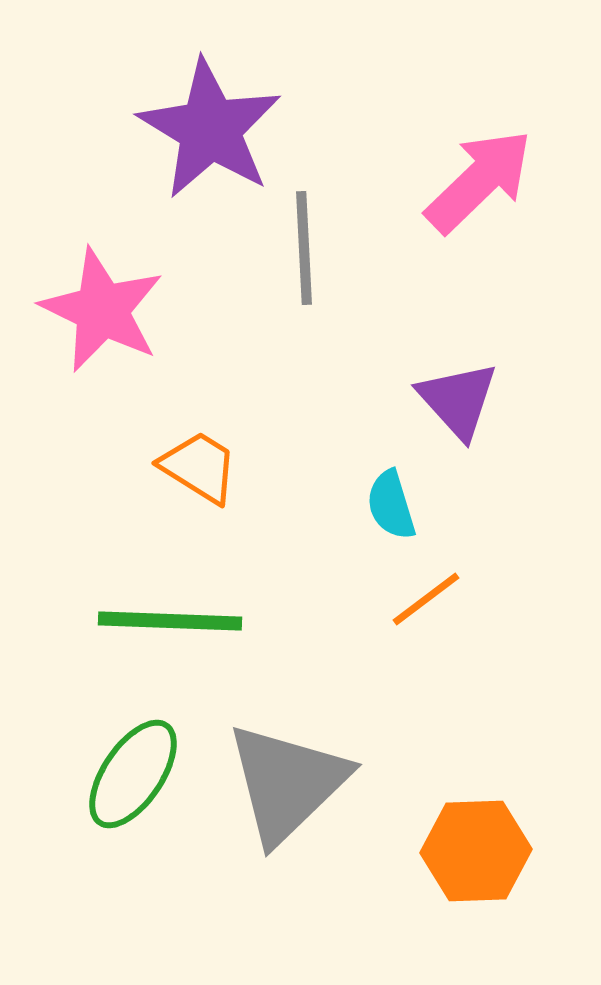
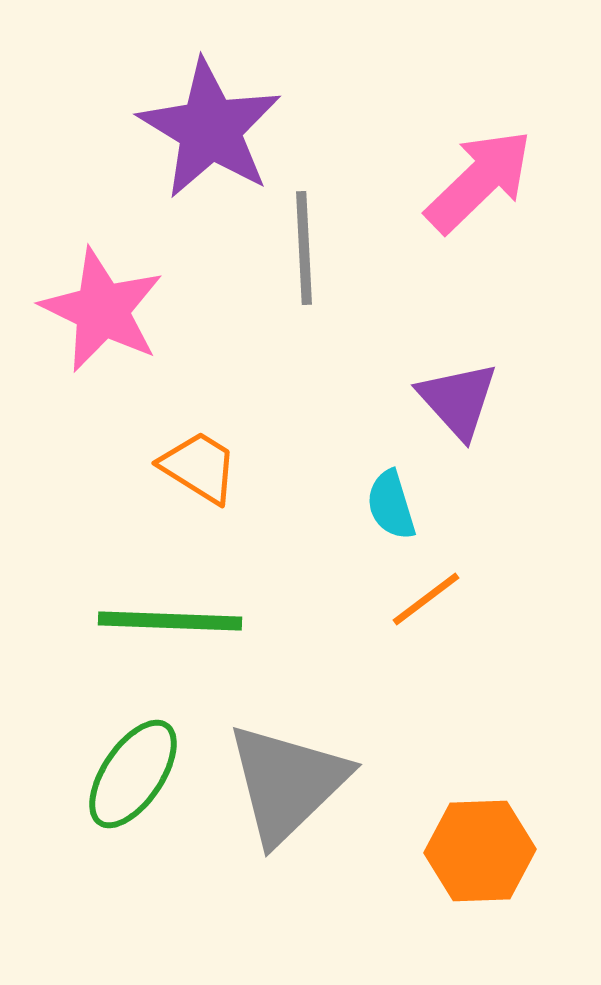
orange hexagon: moved 4 px right
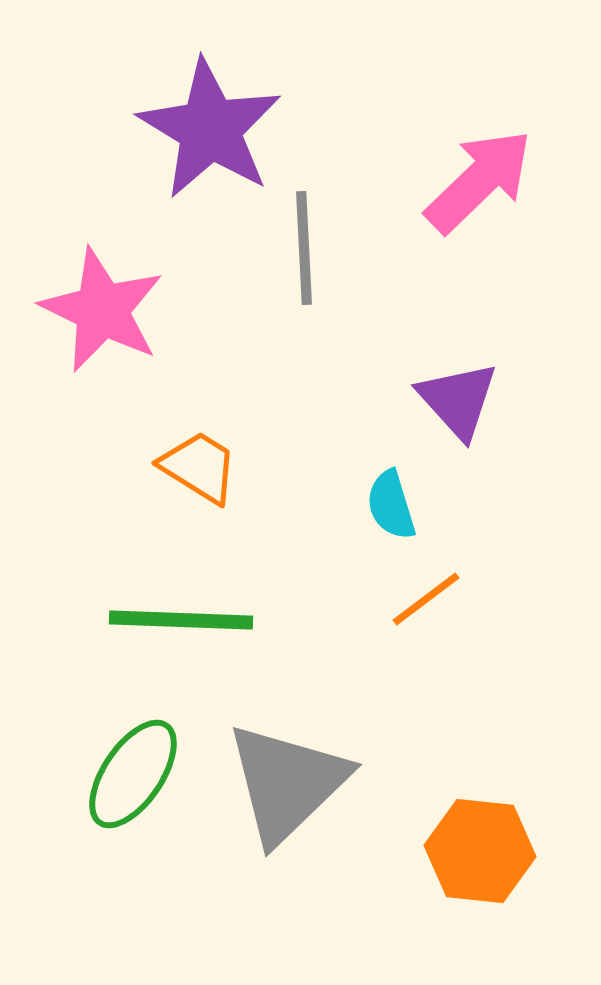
green line: moved 11 px right, 1 px up
orange hexagon: rotated 8 degrees clockwise
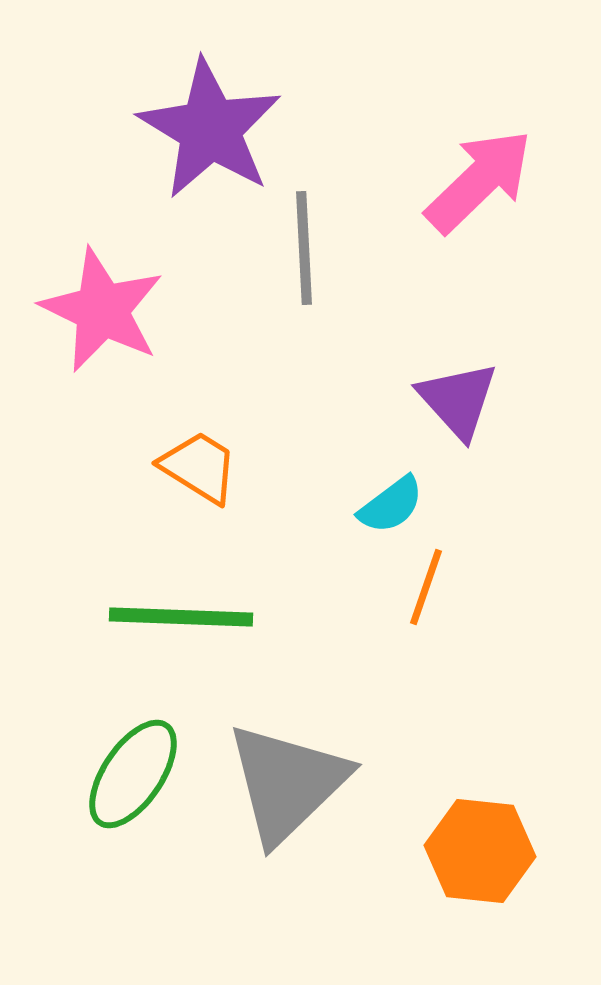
cyan semicircle: rotated 110 degrees counterclockwise
orange line: moved 12 px up; rotated 34 degrees counterclockwise
green line: moved 3 px up
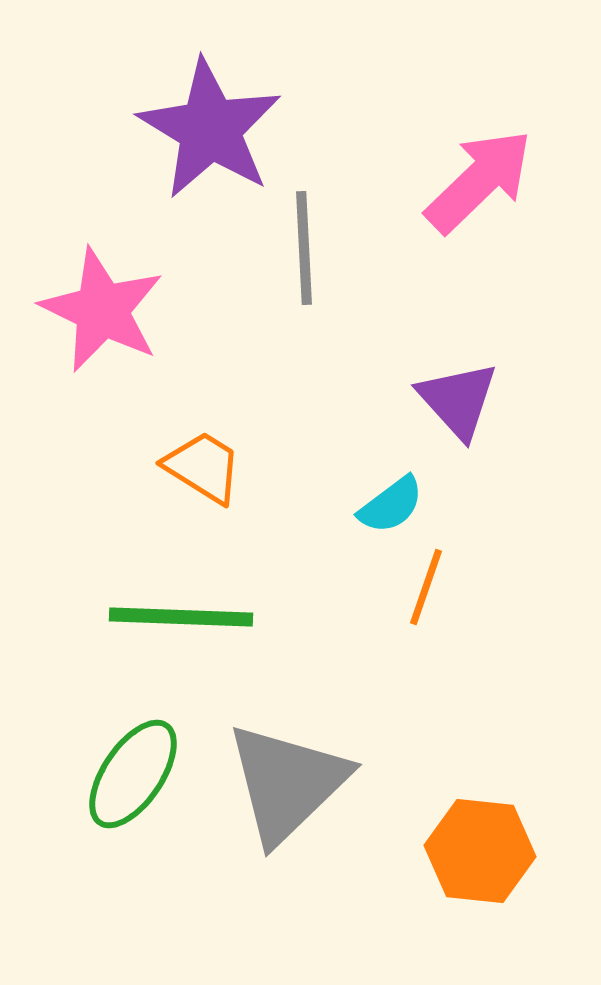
orange trapezoid: moved 4 px right
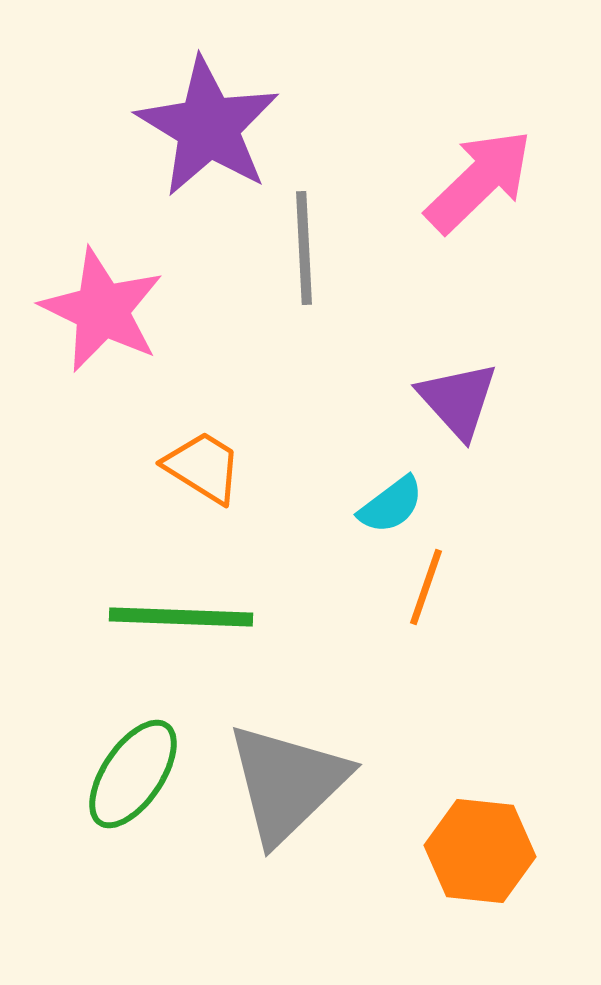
purple star: moved 2 px left, 2 px up
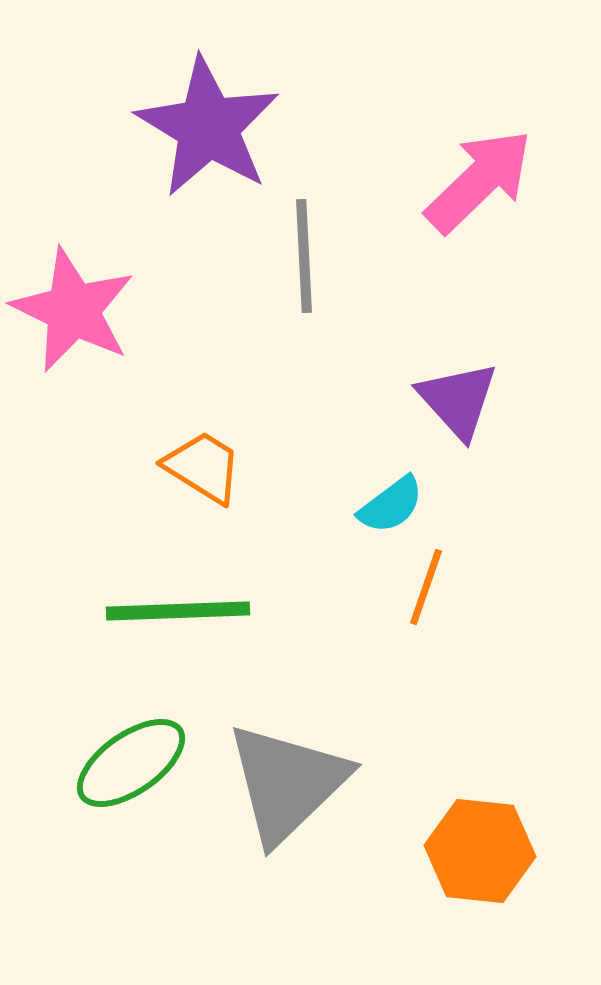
gray line: moved 8 px down
pink star: moved 29 px left
green line: moved 3 px left, 6 px up; rotated 4 degrees counterclockwise
green ellipse: moved 2 px left, 11 px up; rotated 21 degrees clockwise
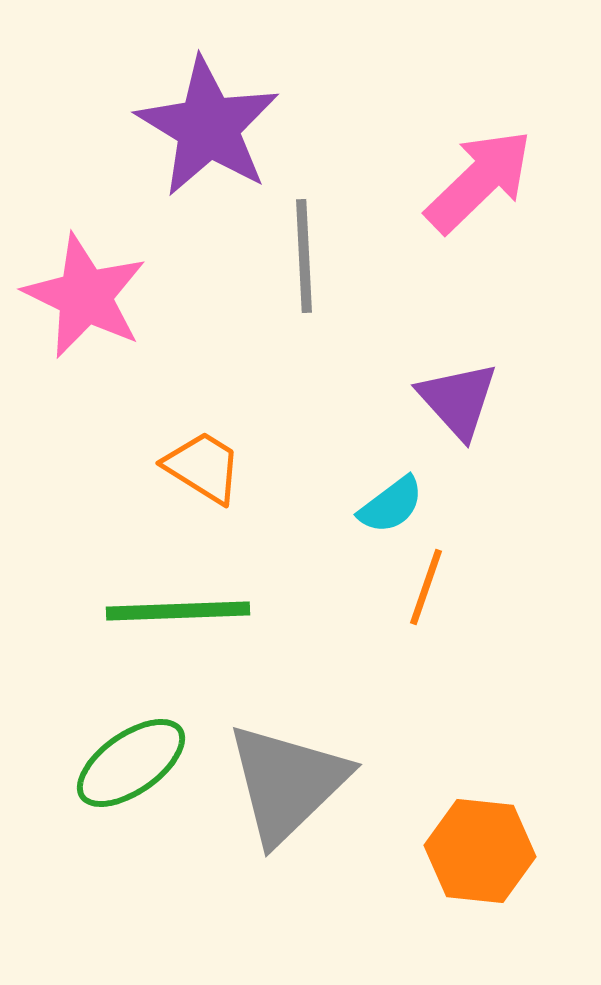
pink star: moved 12 px right, 14 px up
